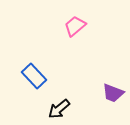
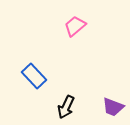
purple trapezoid: moved 14 px down
black arrow: moved 7 px right, 2 px up; rotated 25 degrees counterclockwise
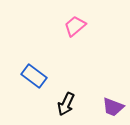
blue rectangle: rotated 10 degrees counterclockwise
black arrow: moved 3 px up
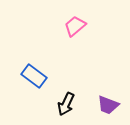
purple trapezoid: moved 5 px left, 2 px up
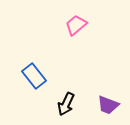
pink trapezoid: moved 1 px right, 1 px up
blue rectangle: rotated 15 degrees clockwise
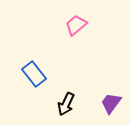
blue rectangle: moved 2 px up
purple trapezoid: moved 3 px right, 2 px up; rotated 105 degrees clockwise
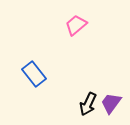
black arrow: moved 22 px right
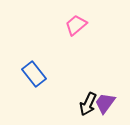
purple trapezoid: moved 6 px left
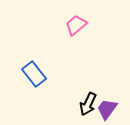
purple trapezoid: moved 2 px right, 6 px down
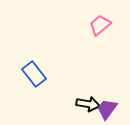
pink trapezoid: moved 24 px right
black arrow: rotated 105 degrees counterclockwise
